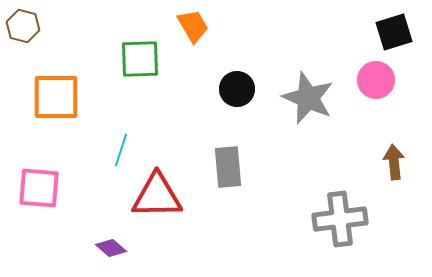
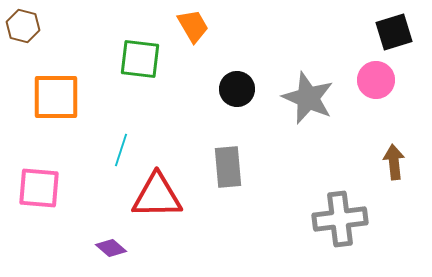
green square: rotated 9 degrees clockwise
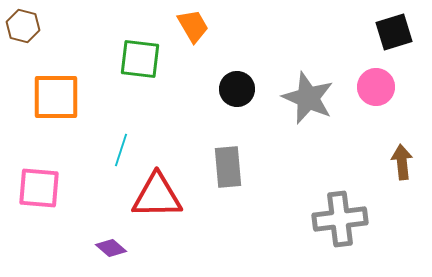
pink circle: moved 7 px down
brown arrow: moved 8 px right
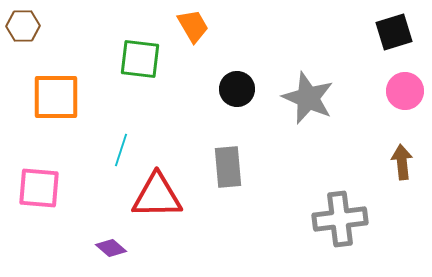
brown hexagon: rotated 16 degrees counterclockwise
pink circle: moved 29 px right, 4 px down
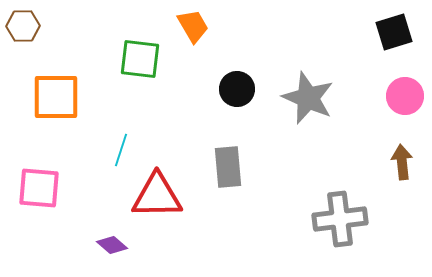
pink circle: moved 5 px down
purple diamond: moved 1 px right, 3 px up
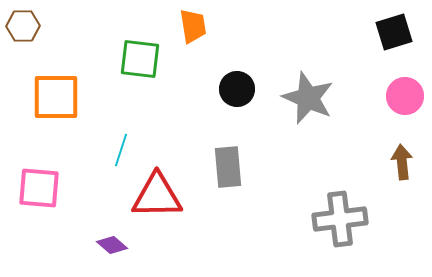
orange trapezoid: rotated 21 degrees clockwise
